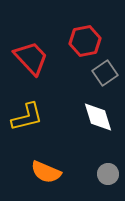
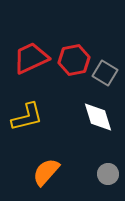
red hexagon: moved 11 px left, 19 px down
red trapezoid: rotated 72 degrees counterclockwise
gray square: rotated 25 degrees counterclockwise
orange semicircle: rotated 108 degrees clockwise
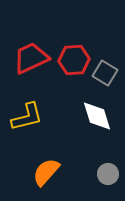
red hexagon: rotated 8 degrees clockwise
white diamond: moved 1 px left, 1 px up
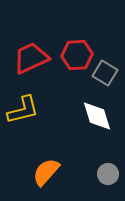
red hexagon: moved 3 px right, 5 px up
yellow L-shape: moved 4 px left, 7 px up
